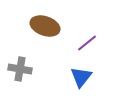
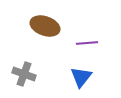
purple line: rotated 35 degrees clockwise
gray cross: moved 4 px right, 5 px down; rotated 10 degrees clockwise
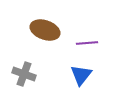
brown ellipse: moved 4 px down
blue triangle: moved 2 px up
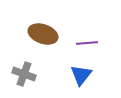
brown ellipse: moved 2 px left, 4 px down
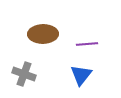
brown ellipse: rotated 20 degrees counterclockwise
purple line: moved 1 px down
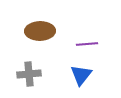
brown ellipse: moved 3 px left, 3 px up
gray cross: moved 5 px right; rotated 25 degrees counterclockwise
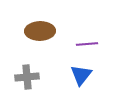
gray cross: moved 2 px left, 3 px down
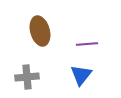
brown ellipse: rotated 76 degrees clockwise
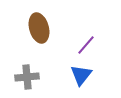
brown ellipse: moved 1 px left, 3 px up
purple line: moved 1 px left, 1 px down; rotated 45 degrees counterclockwise
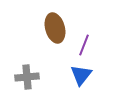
brown ellipse: moved 16 px right
purple line: moved 2 px left; rotated 20 degrees counterclockwise
